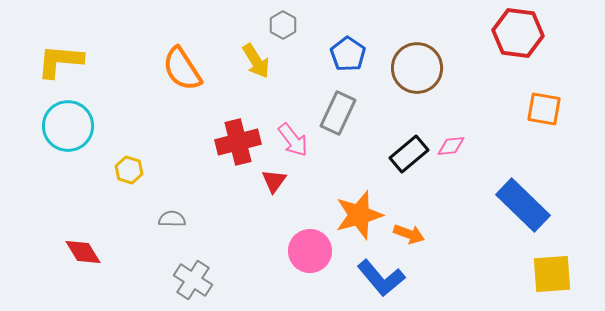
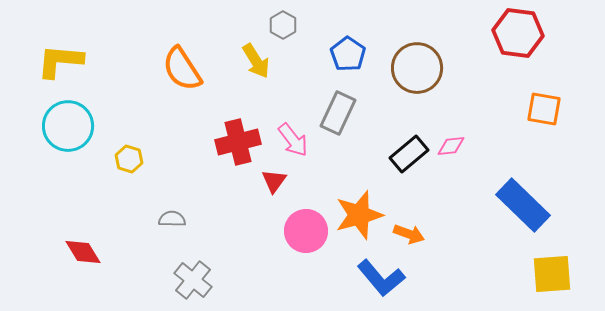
yellow hexagon: moved 11 px up
pink circle: moved 4 px left, 20 px up
gray cross: rotated 6 degrees clockwise
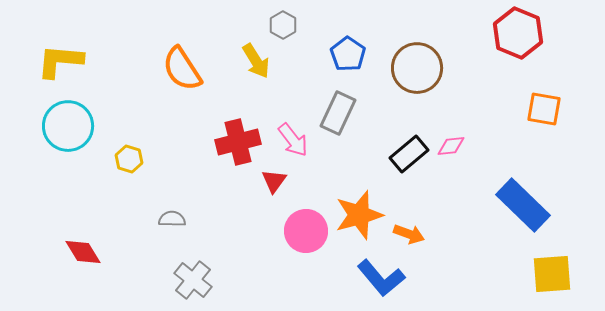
red hexagon: rotated 15 degrees clockwise
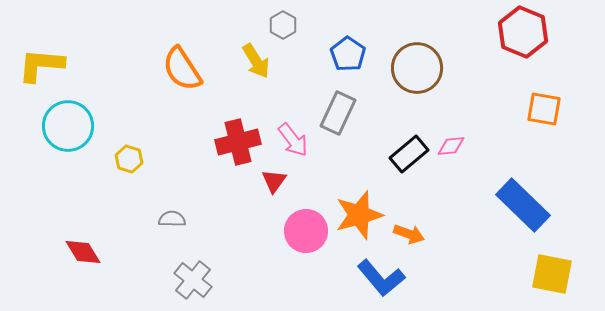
red hexagon: moved 5 px right, 1 px up
yellow L-shape: moved 19 px left, 4 px down
yellow square: rotated 15 degrees clockwise
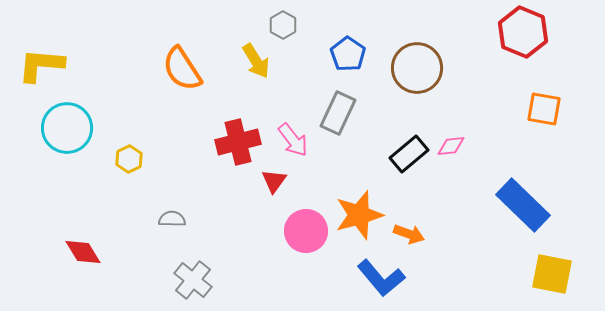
cyan circle: moved 1 px left, 2 px down
yellow hexagon: rotated 16 degrees clockwise
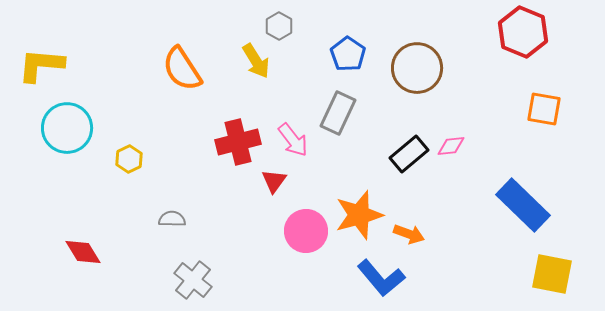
gray hexagon: moved 4 px left, 1 px down
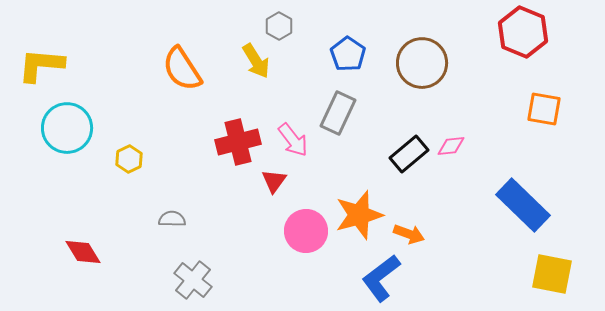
brown circle: moved 5 px right, 5 px up
blue L-shape: rotated 93 degrees clockwise
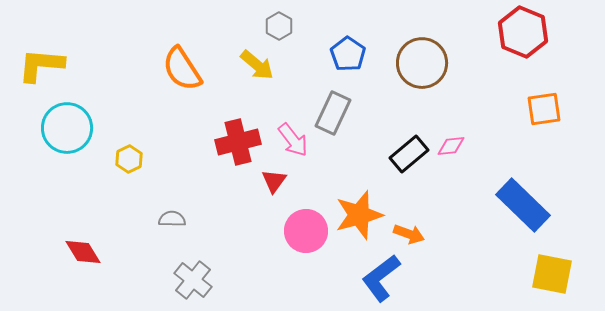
yellow arrow: moved 1 px right, 4 px down; rotated 18 degrees counterclockwise
orange square: rotated 18 degrees counterclockwise
gray rectangle: moved 5 px left
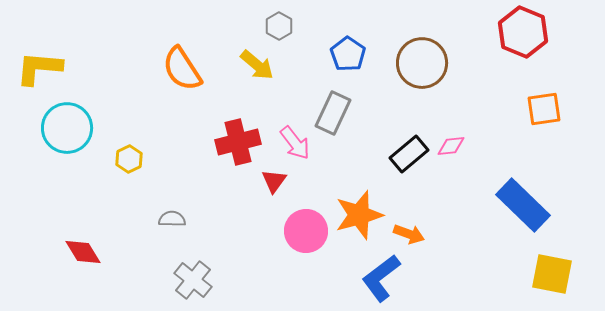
yellow L-shape: moved 2 px left, 3 px down
pink arrow: moved 2 px right, 3 px down
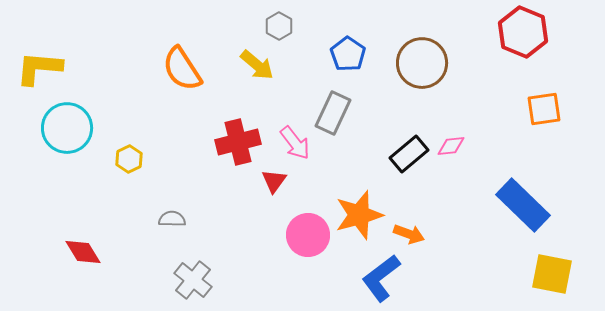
pink circle: moved 2 px right, 4 px down
